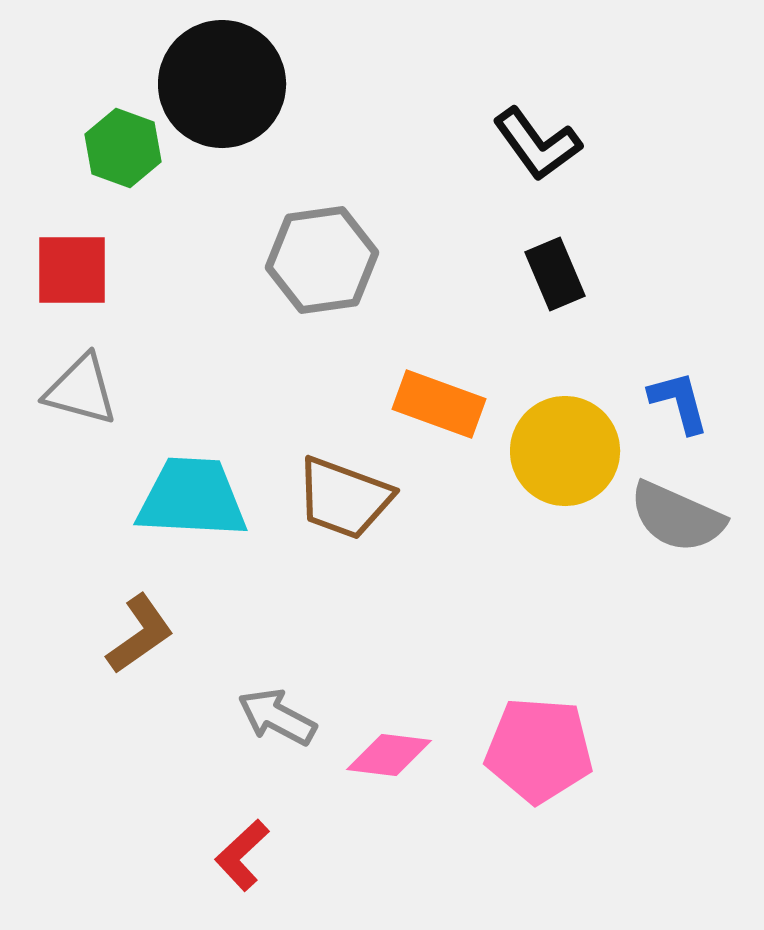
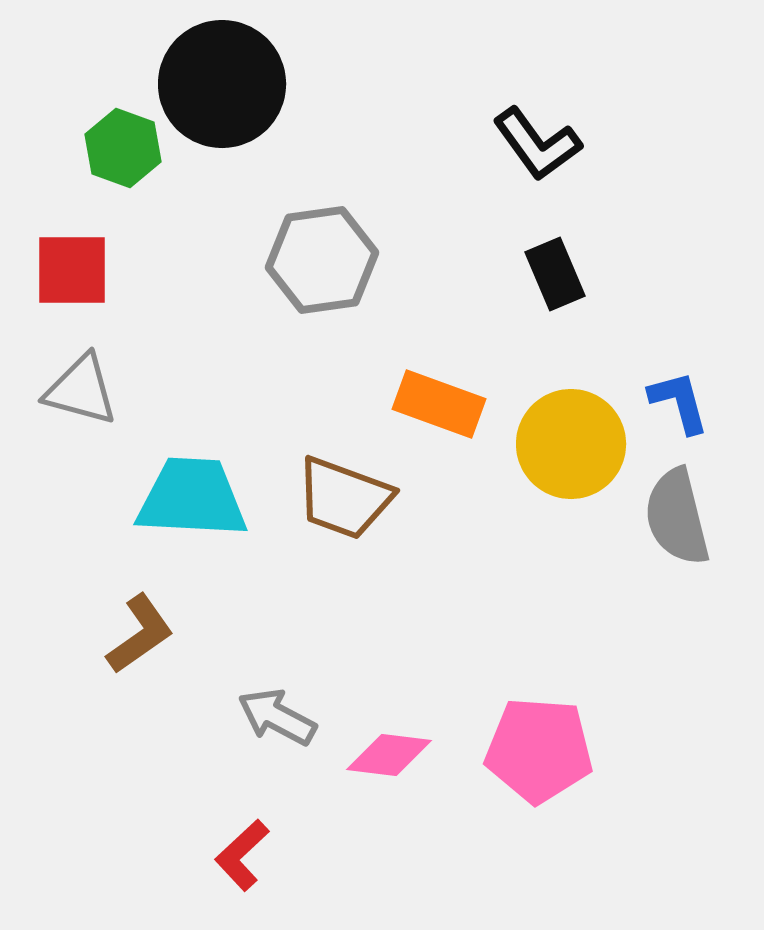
yellow circle: moved 6 px right, 7 px up
gray semicircle: rotated 52 degrees clockwise
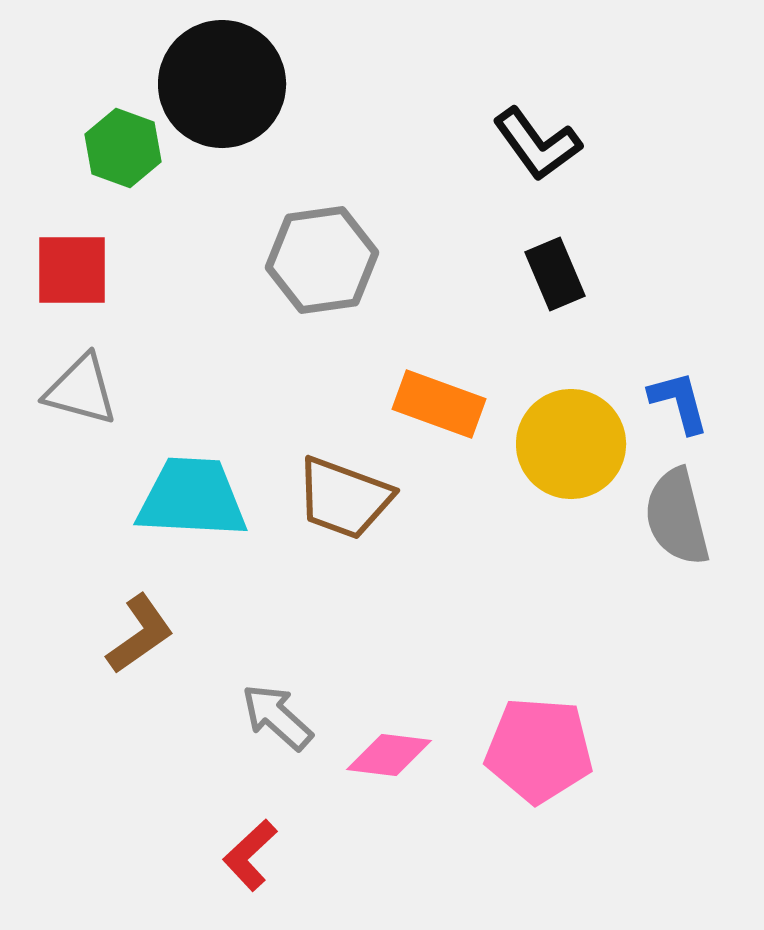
gray arrow: rotated 14 degrees clockwise
red L-shape: moved 8 px right
